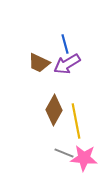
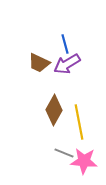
yellow line: moved 3 px right, 1 px down
pink star: moved 3 px down
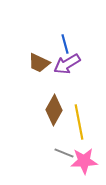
pink star: rotated 8 degrees counterclockwise
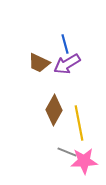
yellow line: moved 1 px down
gray line: moved 3 px right, 1 px up
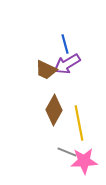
brown trapezoid: moved 7 px right, 7 px down
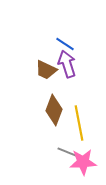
blue line: rotated 42 degrees counterclockwise
purple arrow: rotated 104 degrees clockwise
brown diamond: rotated 8 degrees counterclockwise
pink star: moved 1 px left, 1 px down
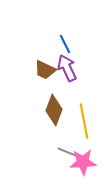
blue line: rotated 30 degrees clockwise
purple arrow: moved 4 px down; rotated 8 degrees counterclockwise
brown trapezoid: moved 1 px left
yellow line: moved 5 px right, 2 px up
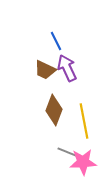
blue line: moved 9 px left, 3 px up
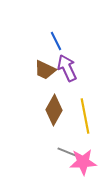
brown diamond: rotated 8 degrees clockwise
yellow line: moved 1 px right, 5 px up
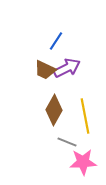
blue line: rotated 60 degrees clockwise
purple arrow: rotated 88 degrees clockwise
gray line: moved 10 px up
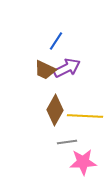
brown diamond: moved 1 px right
yellow line: rotated 76 degrees counterclockwise
gray line: rotated 30 degrees counterclockwise
